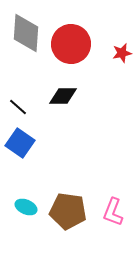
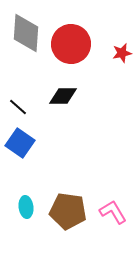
cyan ellipse: rotated 60 degrees clockwise
pink L-shape: rotated 128 degrees clockwise
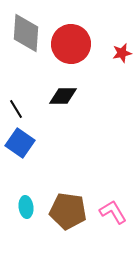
black line: moved 2 px left, 2 px down; rotated 18 degrees clockwise
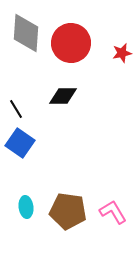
red circle: moved 1 px up
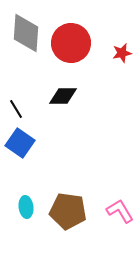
pink L-shape: moved 7 px right, 1 px up
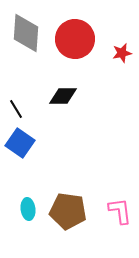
red circle: moved 4 px right, 4 px up
cyan ellipse: moved 2 px right, 2 px down
pink L-shape: rotated 24 degrees clockwise
